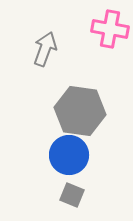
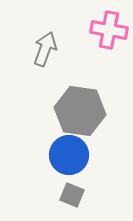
pink cross: moved 1 px left, 1 px down
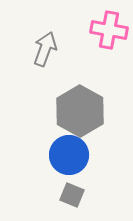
gray hexagon: rotated 21 degrees clockwise
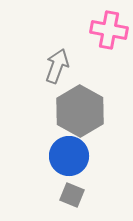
gray arrow: moved 12 px right, 17 px down
blue circle: moved 1 px down
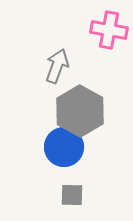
blue circle: moved 5 px left, 9 px up
gray square: rotated 20 degrees counterclockwise
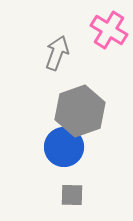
pink cross: rotated 21 degrees clockwise
gray arrow: moved 13 px up
gray hexagon: rotated 12 degrees clockwise
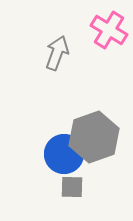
gray hexagon: moved 14 px right, 26 px down
blue circle: moved 7 px down
gray square: moved 8 px up
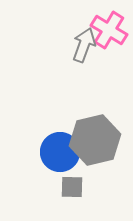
gray arrow: moved 27 px right, 8 px up
gray hexagon: moved 1 px right, 3 px down; rotated 6 degrees clockwise
blue circle: moved 4 px left, 2 px up
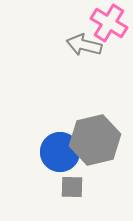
pink cross: moved 7 px up
gray arrow: rotated 96 degrees counterclockwise
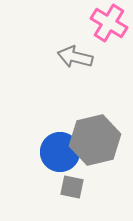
gray arrow: moved 9 px left, 12 px down
gray square: rotated 10 degrees clockwise
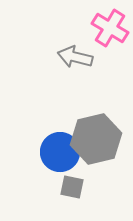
pink cross: moved 1 px right, 5 px down
gray hexagon: moved 1 px right, 1 px up
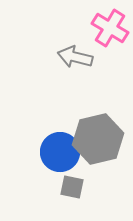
gray hexagon: moved 2 px right
